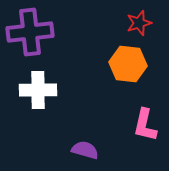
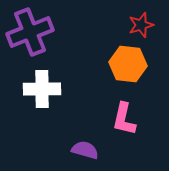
red star: moved 2 px right, 2 px down
purple cross: rotated 15 degrees counterclockwise
white cross: moved 4 px right, 1 px up
pink L-shape: moved 21 px left, 6 px up
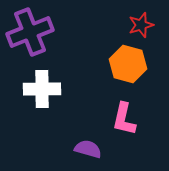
orange hexagon: rotated 9 degrees clockwise
purple semicircle: moved 3 px right, 1 px up
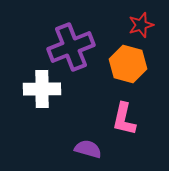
purple cross: moved 41 px right, 15 px down
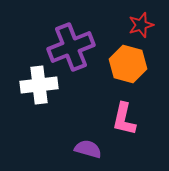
white cross: moved 3 px left, 4 px up; rotated 6 degrees counterclockwise
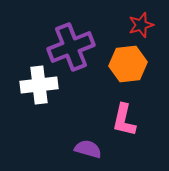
orange hexagon: rotated 21 degrees counterclockwise
pink L-shape: moved 1 px down
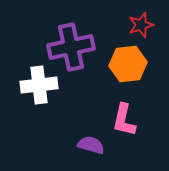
purple cross: rotated 9 degrees clockwise
purple semicircle: moved 3 px right, 4 px up
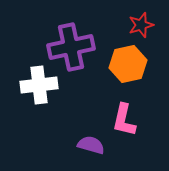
orange hexagon: rotated 6 degrees counterclockwise
